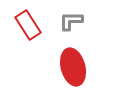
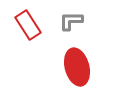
red ellipse: moved 4 px right
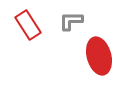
red ellipse: moved 22 px right, 11 px up
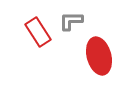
red rectangle: moved 10 px right, 7 px down
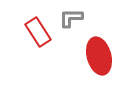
gray L-shape: moved 3 px up
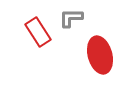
red ellipse: moved 1 px right, 1 px up
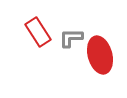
gray L-shape: moved 20 px down
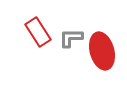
red ellipse: moved 2 px right, 4 px up
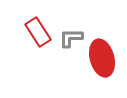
red ellipse: moved 7 px down
